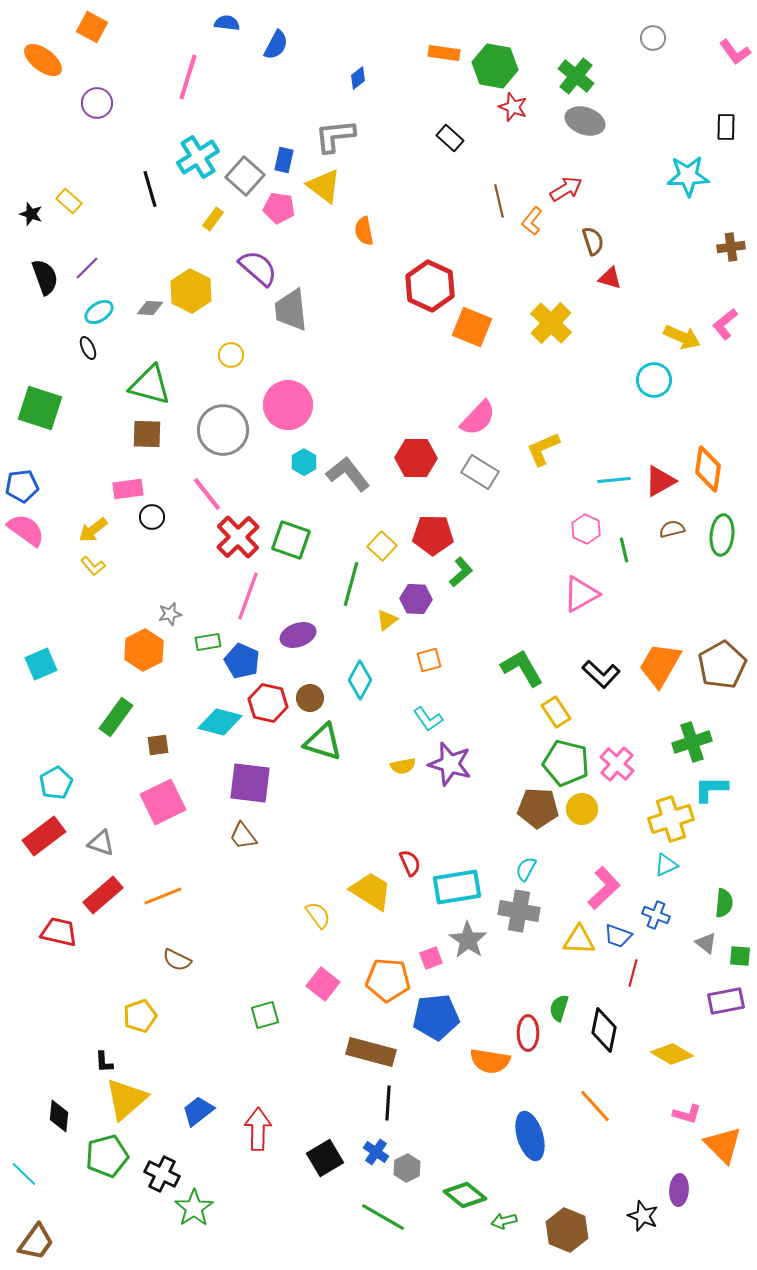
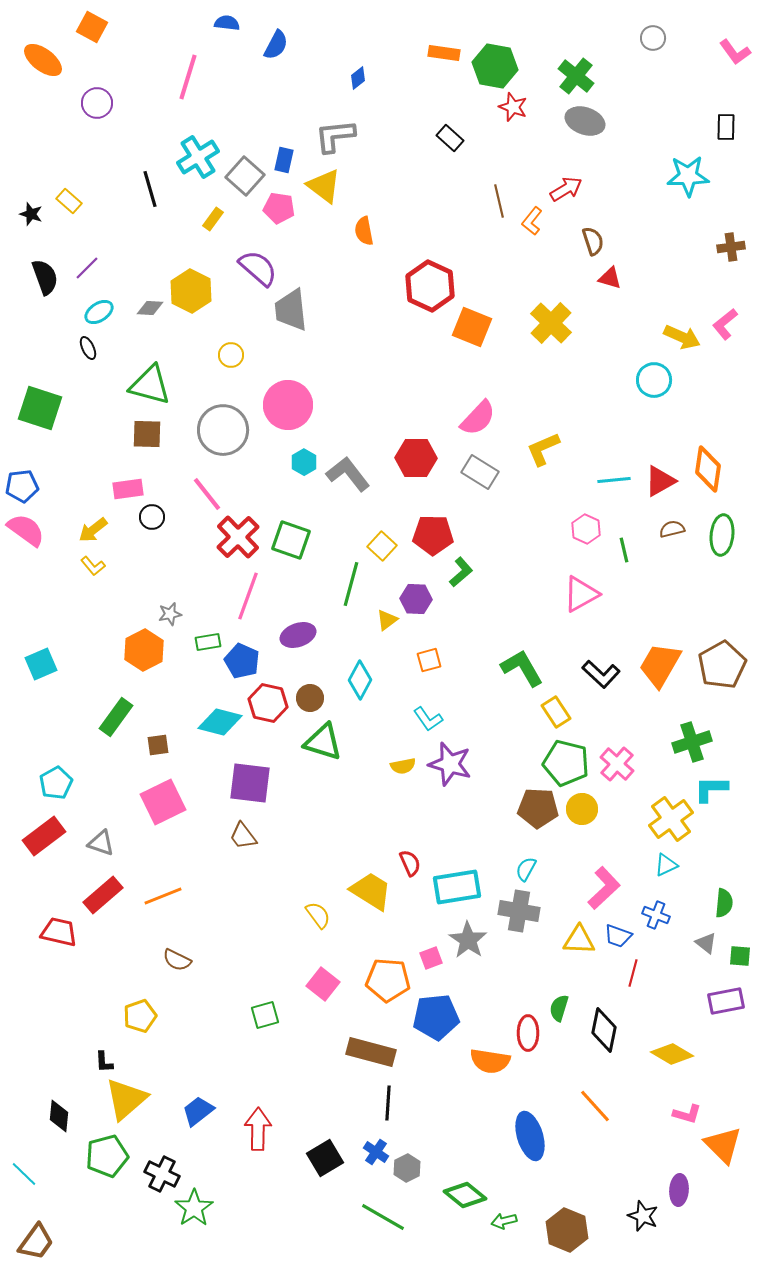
yellow cross at (671, 819): rotated 18 degrees counterclockwise
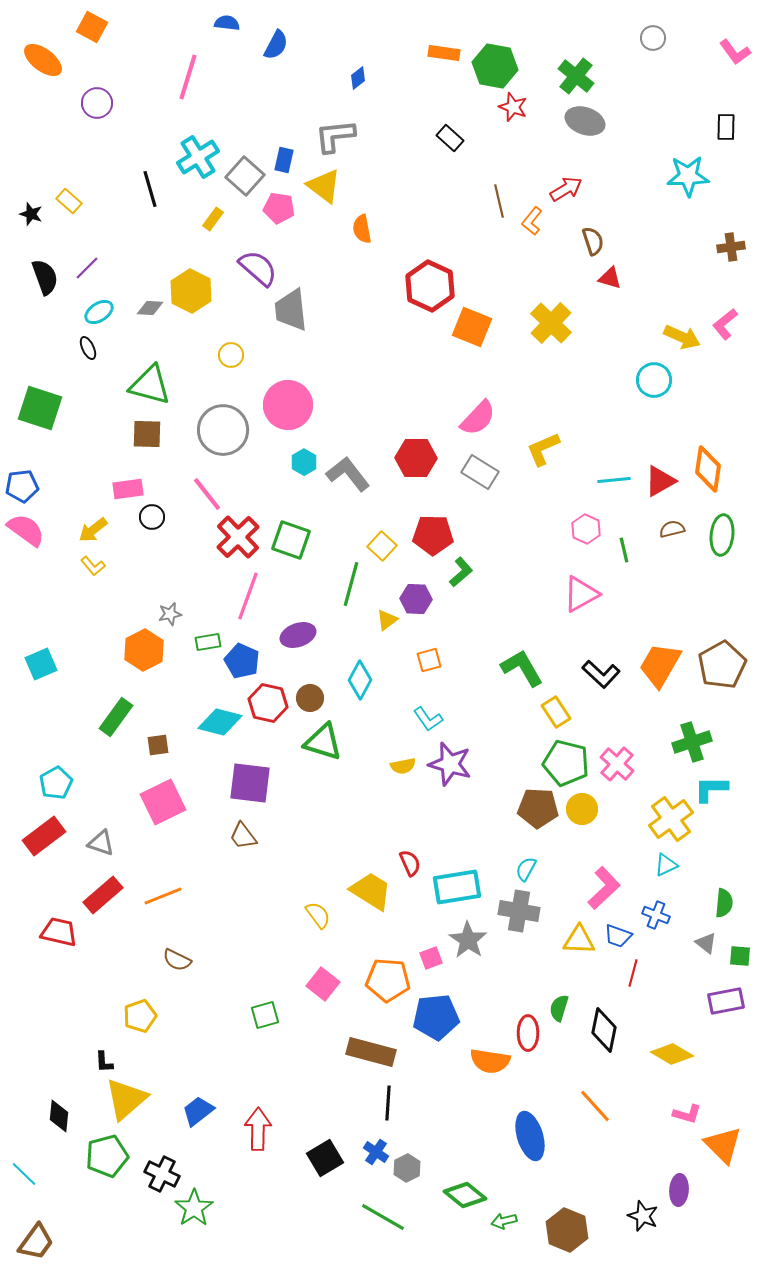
orange semicircle at (364, 231): moved 2 px left, 2 px up
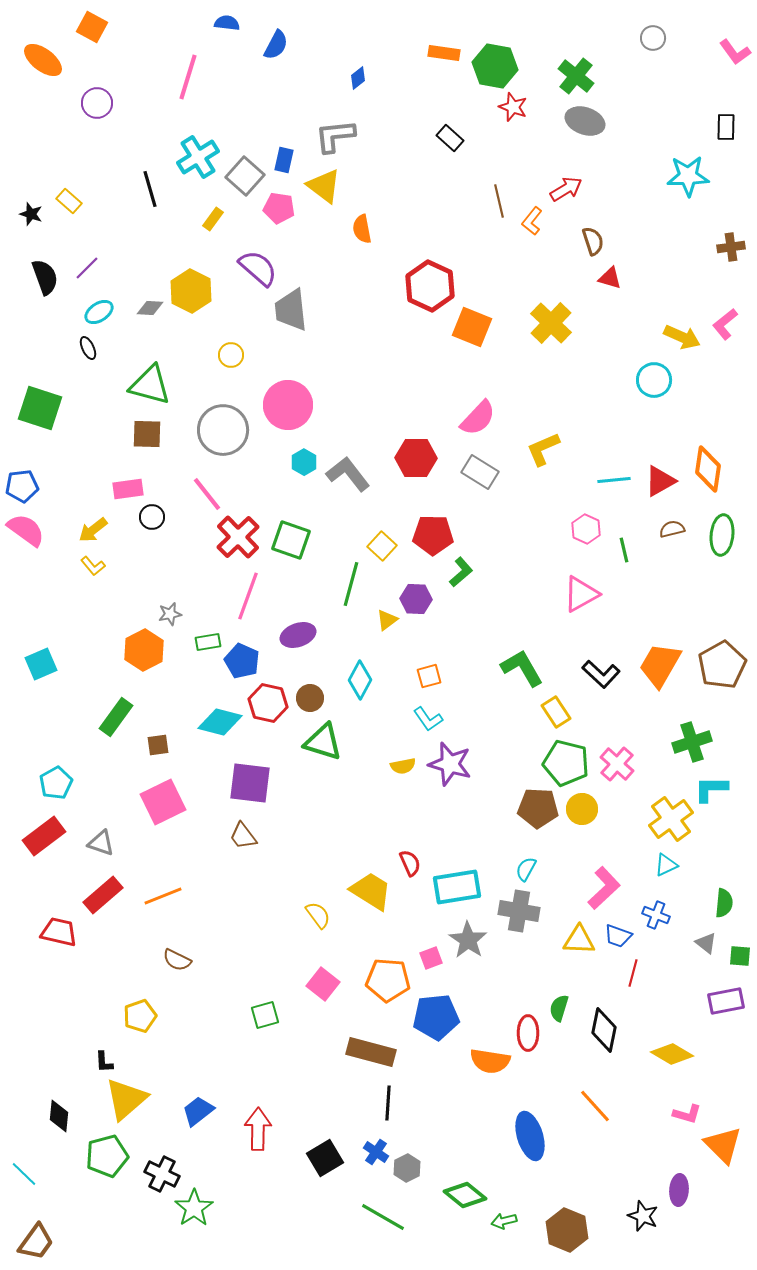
orange square at (429, 660): moved 16 px down
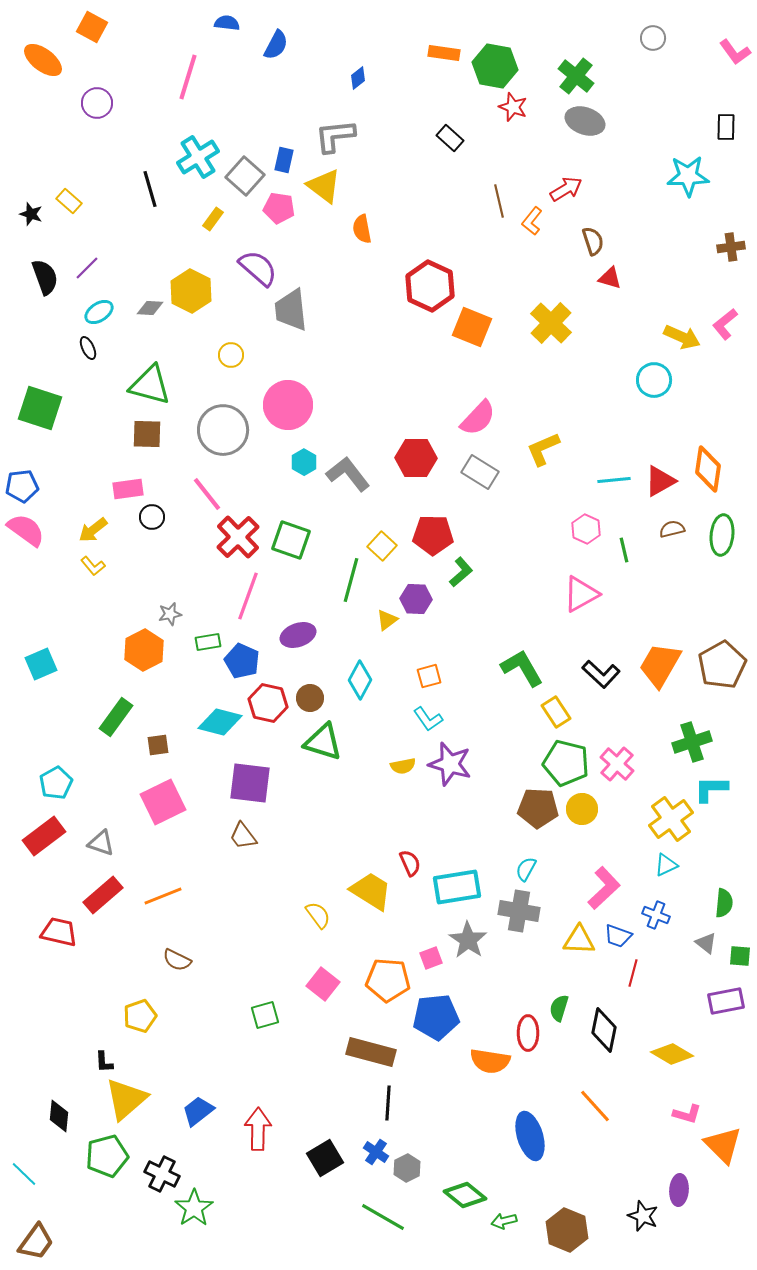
green line at (351, 584): moved 4 px up
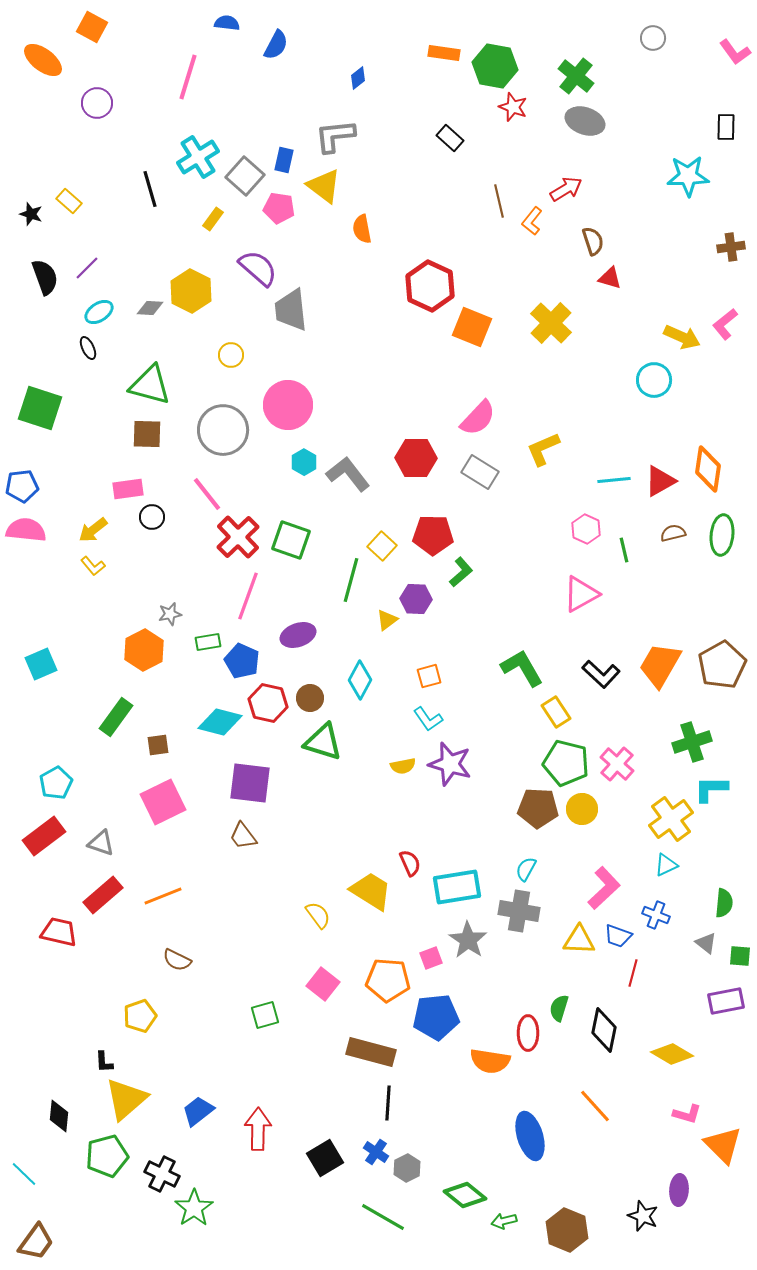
brown semicircle at (672, 529): moved 1 px right, 4 px down
pink semicircle at (26, 530): rotated 30 degrees counterclockwise
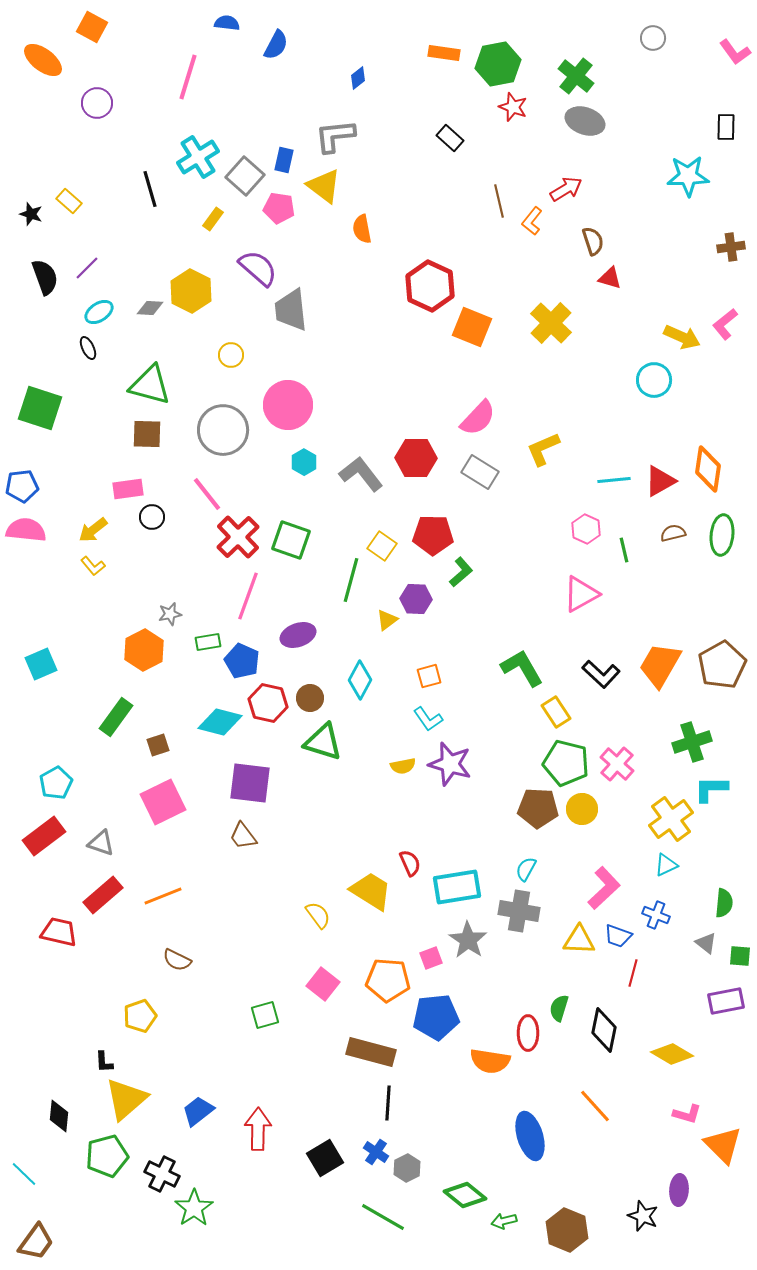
green hexagon at (495, 66): moved 3 px right, 2 px up; rotated 21 degrees counterclockwise
gray L-shape at (348, 474): moved 13 px right
yellow square at (382, 546): rotated 8 degrees counterclockwise
brown square at (158, 745): rotated 10 degrees counterclockwise
